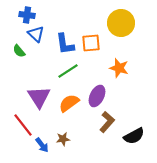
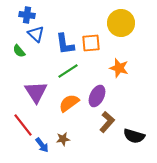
purple triangle: moved 3 px left, 5 px up
black semicircle: rotated 45 degrees clockwise
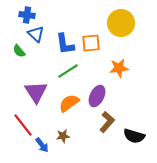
orange star: rotated 24 degrees counterclockwise
brown star: moved 3 px up
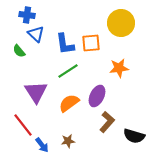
brown star: moved 5 px right, 5 px down
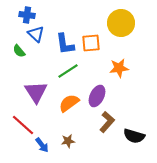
red line: rotated 10 degrees counterclockwise
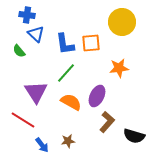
yellow circle: moved 1 px right, 1 px up
green line: moved 2 px left, 2 px down; rotated 15 degrees counterclockwise
orange semicircle: moved 2 px right, 1 px up; rotated 65 degrees clockwise
red line: moved 5 px up; rotated 10 degrees counterclockwise
